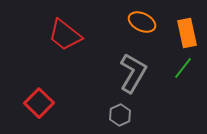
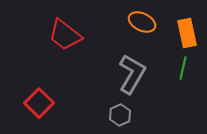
green line: rotated 25 degrees counterclockwise
gray L-shape: moved 1 px left, 1 px down
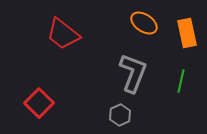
orange ellipse: moved 2 px right, 1 px down; rotated 8 degrees clockwise
red trapezoid: moved 2 px left, 1 px up
green line: moved 2 px left, 13 px down
gray L-shape: moved 1 px right, 1 px up; rotated 9 degrees counterclockwise
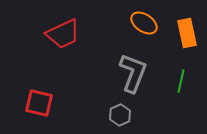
red trapezoid: rotated 63 degrees counterclockwise
red square: rotated 32 degrees counterclockwise
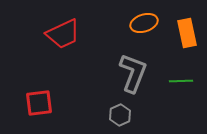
orange ellipse: rotated 52 degrees counterclockwise
green line: rotated 75 degrees clockwise
red square: rotated 20 degrees counterclockwise
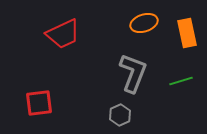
green line: rotated 15 degrees counterclockwise
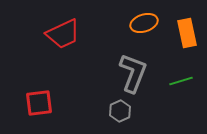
gray hexagon: moved 4 px up
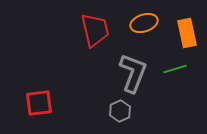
red trapezoid: moved 32 px right, 4 px up; rotated 78 degrees counterclockwise
green line: moved 6 px left, 12 px up
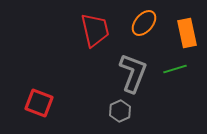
orange ellipse: rotated 32 degrees counterclockwise
red square: rotated 28 degrees clockwise
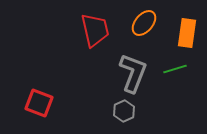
orange rectangle: rotated 20 degrees clockwise
gray hexagon: moved 4 px right
